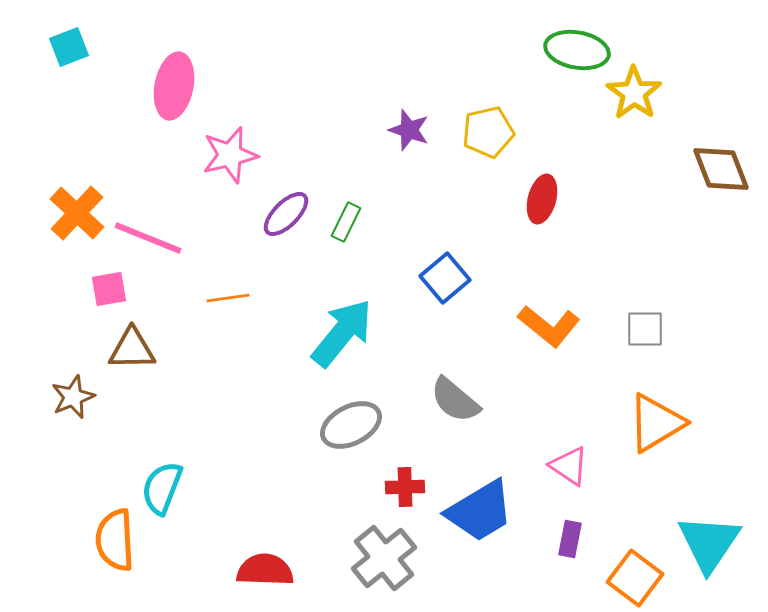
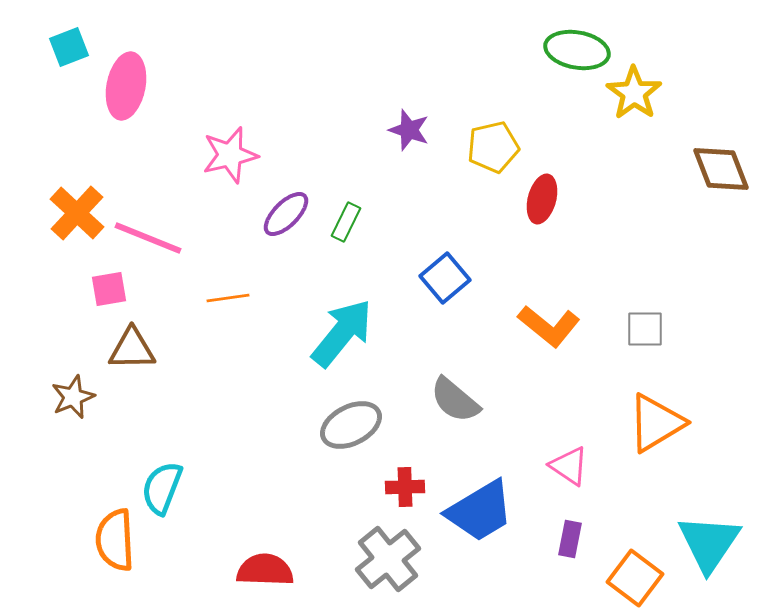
pink ellipse: moved 48 px left
yellow pentagon: moved 5 px right, 15 px down
gray cross: moved 4 px right, 1 px down
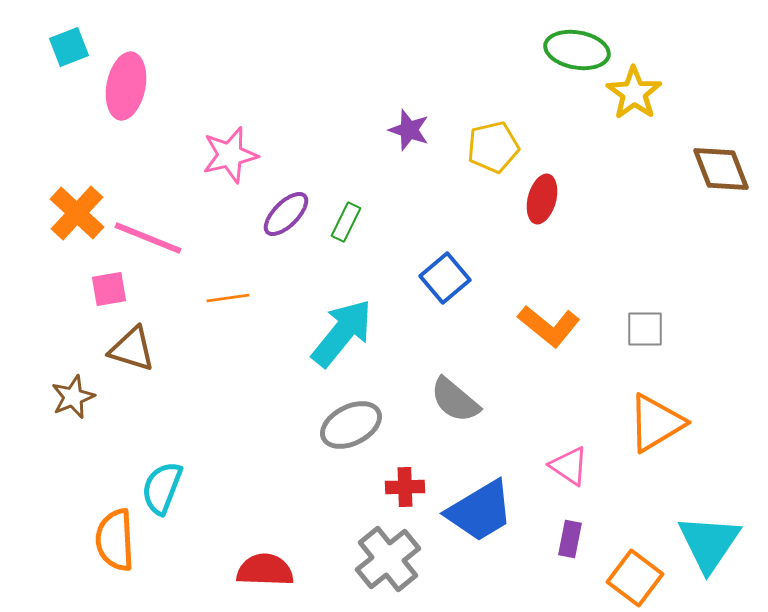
brown triangle: rotated 18 degrees clockwise
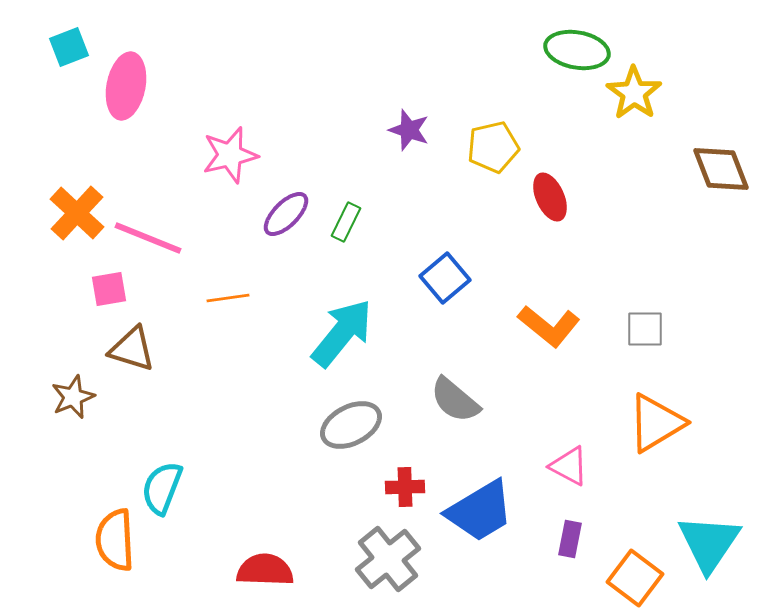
red ellipse: moved 8 px right, 2 px up; rotated 39 degrees counterclockwise
pink triangle: rotated 6 degrees counterclockwise
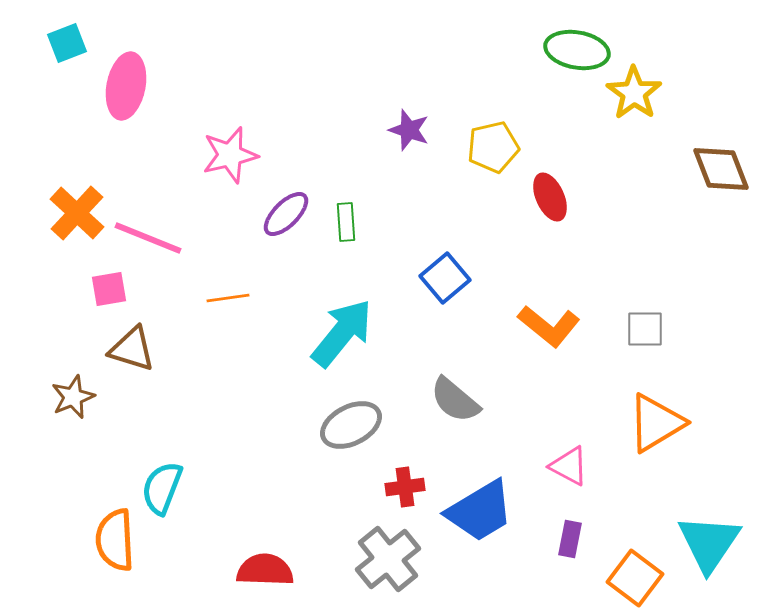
cyan square: moved 2 px left, 4 px up
green rectangle: rotated 30 degrees counterclockwise
red cross: rotated 6 degrees counterclockwise
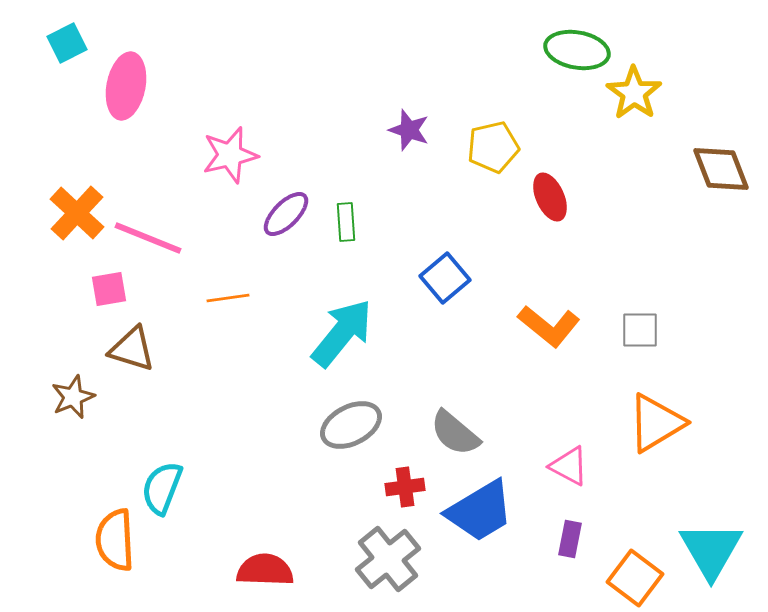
cyan square: rotated 6 degrees counterclockwise
gray square: moved 5 px left, 1 px down
gray semicircle: moved 33 px down
cyan triangle: moved 2 px right, 7 px down; rotated 4 degrees counterclockwise
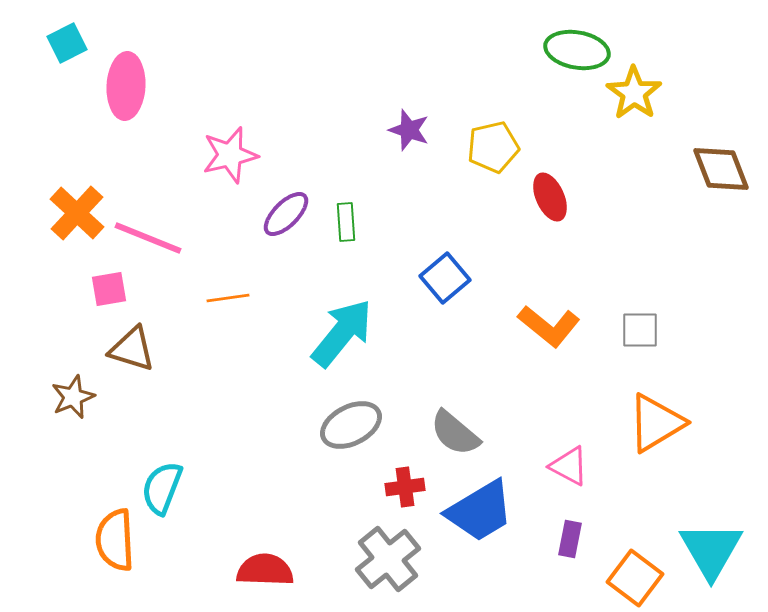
pink ellipse: rotated 8 degrees counterclockwise
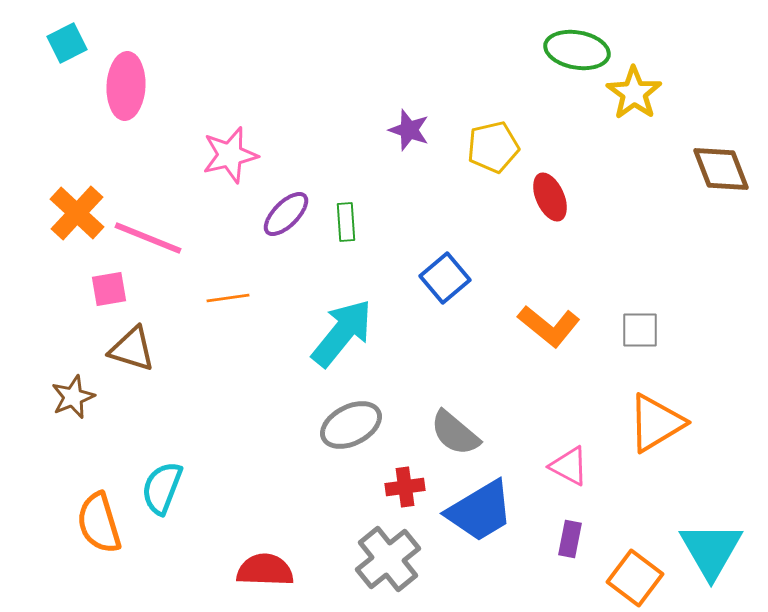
orange semicircle: moved 16 px left, 17 px up; rotated 14 degrees counterclockwise
